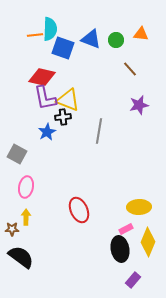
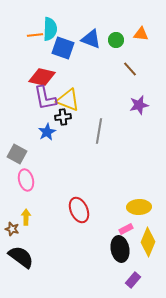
pink ellipse: moved 7 px up; rotated 25 degrees counterclockwise
brown star: rotated 16 degrees clockwise
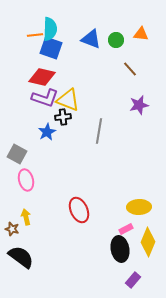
blue square: moved 12 px left
purple L-shape: rotated 60 degrees counterclockwise
yellow arrow: rotated 14 degrees counterclockwise
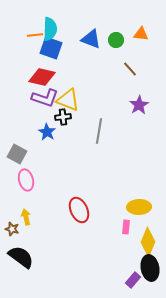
purple star: rotated 18 degrees counterclockwise
blue star: rotated 12 degrees counterclockwise
pink rectangle: moved 2 px up; rotated 56 degrees counterclockwise
black ellipse: moved 30 px right, 19 px down
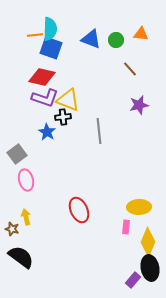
purple star: rotated 18 degrees clockwise
gray line: rotated 15 degrees counterclockwise
gray square: rotated 24 degrees clockwise
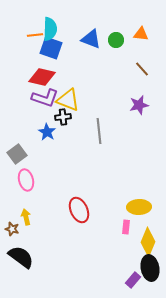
brown line: moved 12 px right
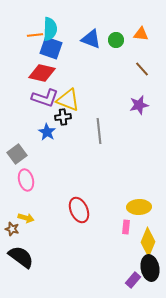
red diamond: moved 4 px up
yellow arrow: moved 1 px down; rotated 119 degrees clockwise
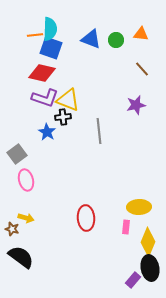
purple star: moved 3 px left
red ellipse: moved 7 px right, 8 px down; rotated 20 degrees clockwise
